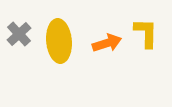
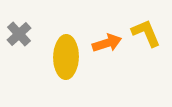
yellow L-shape: rotated 24 degrees counterclockwise
yellow ellipse: moved 7 px right, 16 px down; rotated 6 degrees clockwise
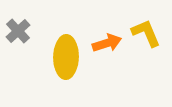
gray cross: moved 1 px left, 3 px up
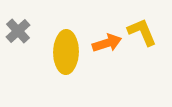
yellow L-shape: moved 4 px left, 1 px up
yellow ellipse: moved 5 px up
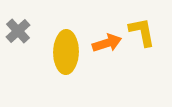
yellow L-shape: rotated 12 degrees clockwise
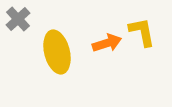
gray cross: moved 12 px up
yellow ellipse: moved 9 px left; rotated 15 degrees counterclockwise
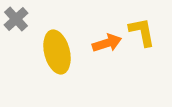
gray cross: moved 2 px left
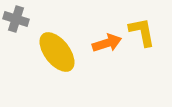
gray cross: rotated 30 degrees counterclockwise
yellow ellipse: rotated 24 degrees counterclockwise
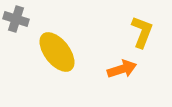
yellow L-shape: rotated 32 degrees clockwise
orange arrow: moved 15 px right, 26 px down
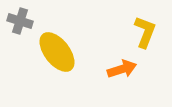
gray cross: moved 4 px right, 2 px down
yellow L-shape: moved 3 px right
